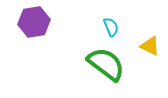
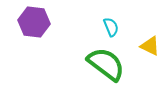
purple hexagon: rotated 16 degrees clockwise
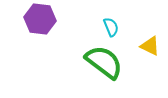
purple hexagon: moved 6 px right, 3 px up
green semicircle: moved 2 px left, 2 px up
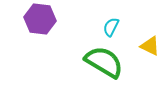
cyan semicircle: rotated 132 degrees counterclockwise
green semicircle: rotated 6 degrees counterclockwise
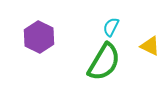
purple hexagon: moved 1 px left, 18 px down; rotated 20 degrees clockwise
green semicircle: rotated 90 degrees clockwise
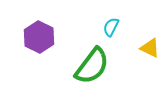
yellow triangle: moved 2 px down
green semicircle: moved 12 px left, 4 px down; rotated 6 degrees clockwise
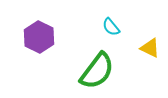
cyan semicircle: rotated 66 degrees counterclockwise
green semicircle: moved 5 px right, 5 px down
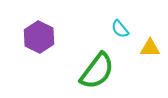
cyan semicircle: moved 9 px right, 2 px down
yellow triangle: rotated 25 degrees counterclockwise
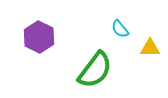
green semicircle: moved 2 px left, 1 px up
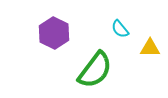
purple hexagon: moved 15 px right, 4 px up
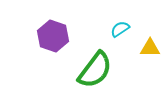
cyan semicircle: rotated 96 degrees clockwise
purple hexagon: moved 1 px left, 3 px down; rotated 8 degrees counterclockwise
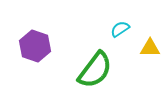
purple hexagon: moved 18 px left, 10 px down
